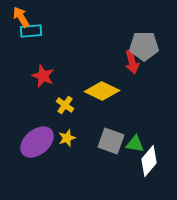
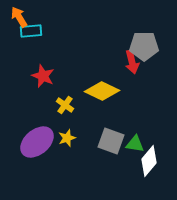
orange arrow: moved 2 px left
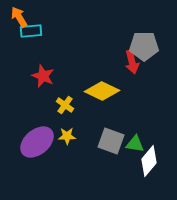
yellow star: moved 2 px up; rotated 18 degrees clockwise
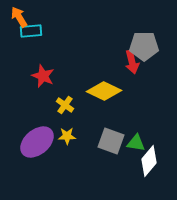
yellow diamond: moved 2 px right
green triangle: moved 1 px right, 1 px up
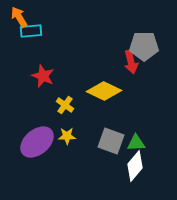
red arrow: moved 1 px left
green triangle: rotated 12 degrees counterclockwise
white diamond: moved 14 px left, 5 px down
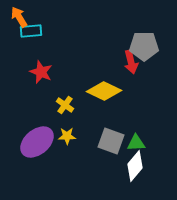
red star: moved 2 px left, 4 px up
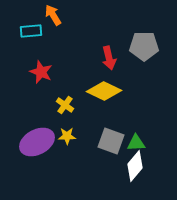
orange arrow: moved 34 px right, 2 px up
red arrow: moved 22 px left, 4 px up
purple ellipse: rotated 12 degrees clockwise
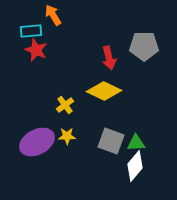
red star: moved 5 px left, 22 px up
yellow cross: rotated 18 degrees clockwise
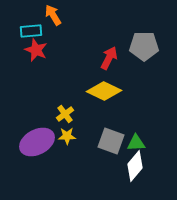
red arrow: rotated 140 degrees counterclockwise
yellow cross: moved 9 px down
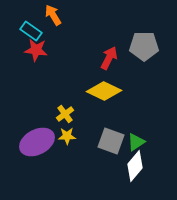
cyan rectangle: rotated 40 degrees clockwise
red star: rotated 15 degrees counterclockwise
green triangle: moved 1 px up; rotated 30 degrees counterclockwise
